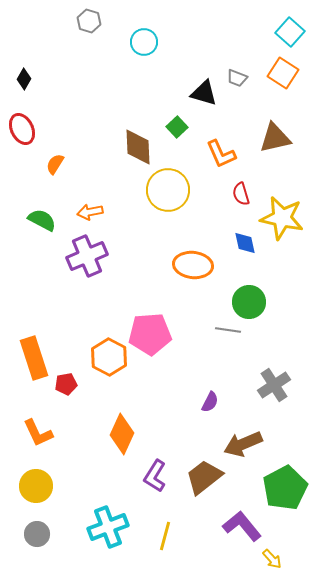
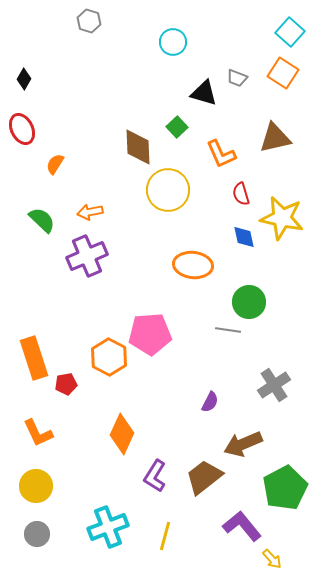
cyan circle at (144, 42): moved 29 px right
green semicircle at (42, 220): rotated 16 degrees clockwise
blue diamond at (245, 243): moved 1 px left, 6 px up
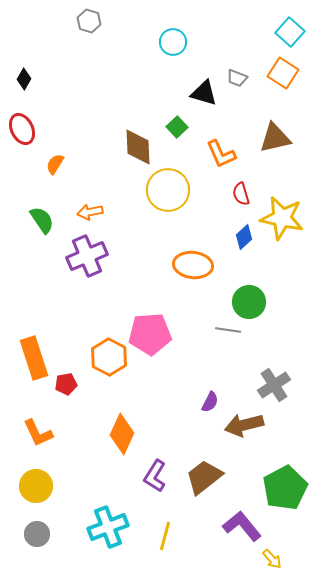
green semicircle at (42, 220): rotated 12 degrees clockwise
blue diamond at (244, 237): rotated 60 degrees clockwise
brown arrow at (243, 444): moved 1 px right, 19 px up; rotated 9 degrees clockwise
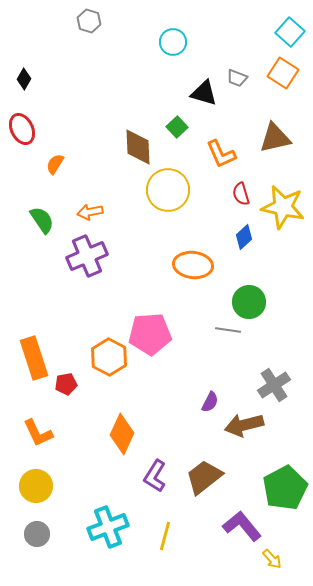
yellow star at (282, 218): moved 1 px right, 11 px up
